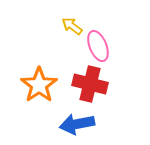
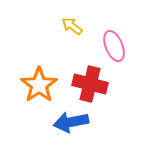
pink ellipse: moved 16 px right
blue arrow: moved 6 px left, 2 px up
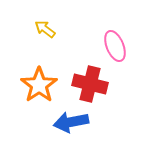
yellow arrow: moved 27 px left, 3 px down
pink ellipse: moved 1 px right
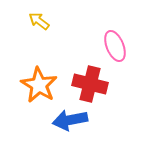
yellow arrow: moved 6 px left, 8 px up
orange star: rotated 6 degrees counterclockwise
blue arrow: moved 1 px left, 2 px up
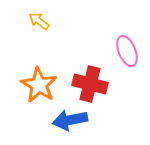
pink ellipse: moved 12 px right, 5 px down
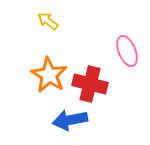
yellow arrow: moved 9 px right
orange star: moved 10 px right, 10 px up
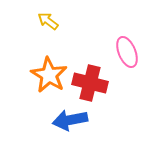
pink ellipse: moved 1 px down
red cross: moved 1 px up
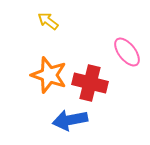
pink ellipse: rotated 16 degrees counterclockwise
orange star: rotated 12 degrees counterclockwise
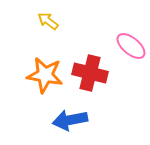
pink ellipse: moved 4 px right, 6 px up; rotated 12 degrees counterclockwise
orange star: moved 4 px left; rotated 9 degrees counterclockwise
red cross: moved 10 px up
